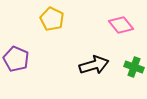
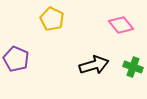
green cross: moved 1 px left
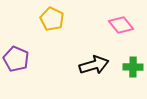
green cross: rotated 18 degrees counterclockwise
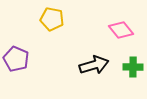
yellow pentagon: rotated 15 degrees counterclockwise
pink diamond: moved 5 px down
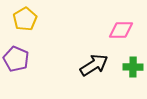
yellow pentagon: moved 27 px left; rotated 30 degrees clockwise
pink diamond: rotated 50 degrees counterclockwise
black arrow: rotated 16 degrees counterclockwise
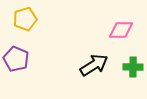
yellow pentagon: rotated 15 degrees clockwise
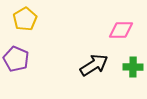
yellow pentagon: rotated 15 degrees counterclockwise
